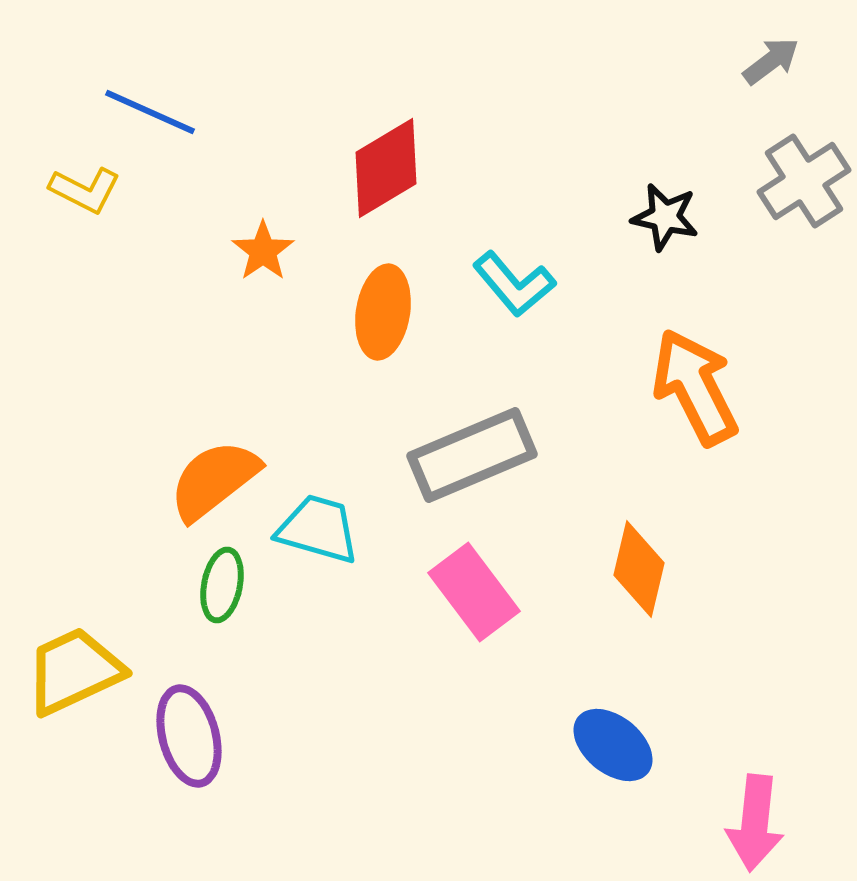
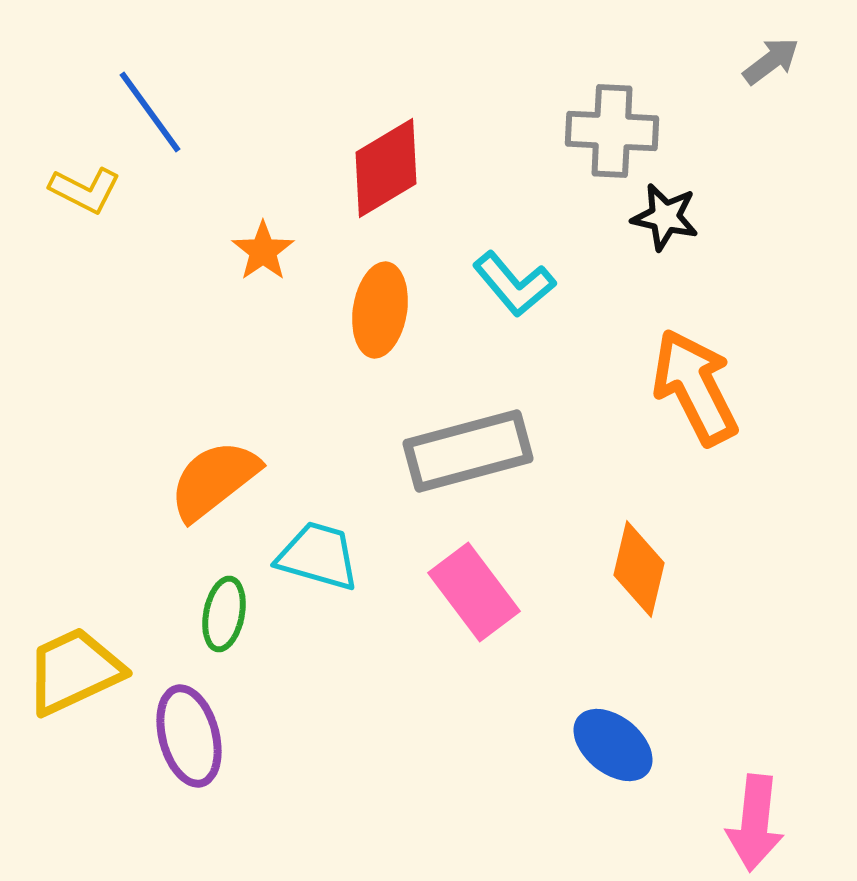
blue line: rotated 30 degrees clockwise
gray cross: moved 192 px left, 50 px up; rotated 36 degrees clockwise
orange ellipse: moved 3 px left, 2 px up
gray rectangle: moved 4 px left, 4 px up; rotated 8 degrees clockwise
cyan trapezoid: moved 27 px down
green ellipse: moved 2 px right, 29 px down
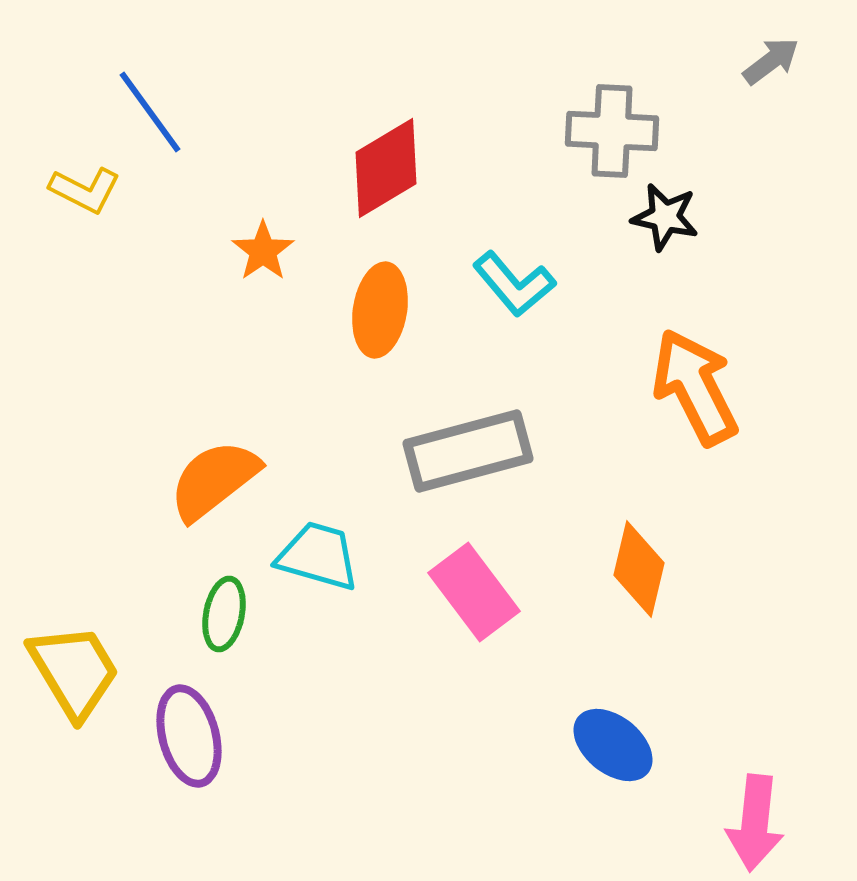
yellow trapezoid: rotated 84 degrees clockwise
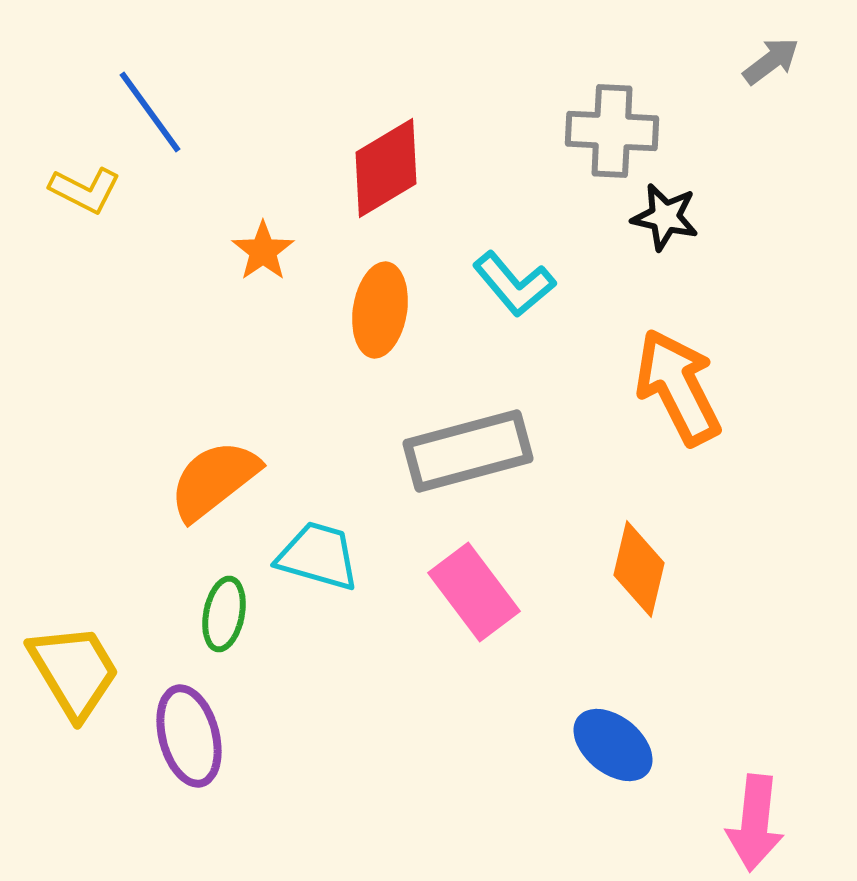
orange arrow: moved 17 px left
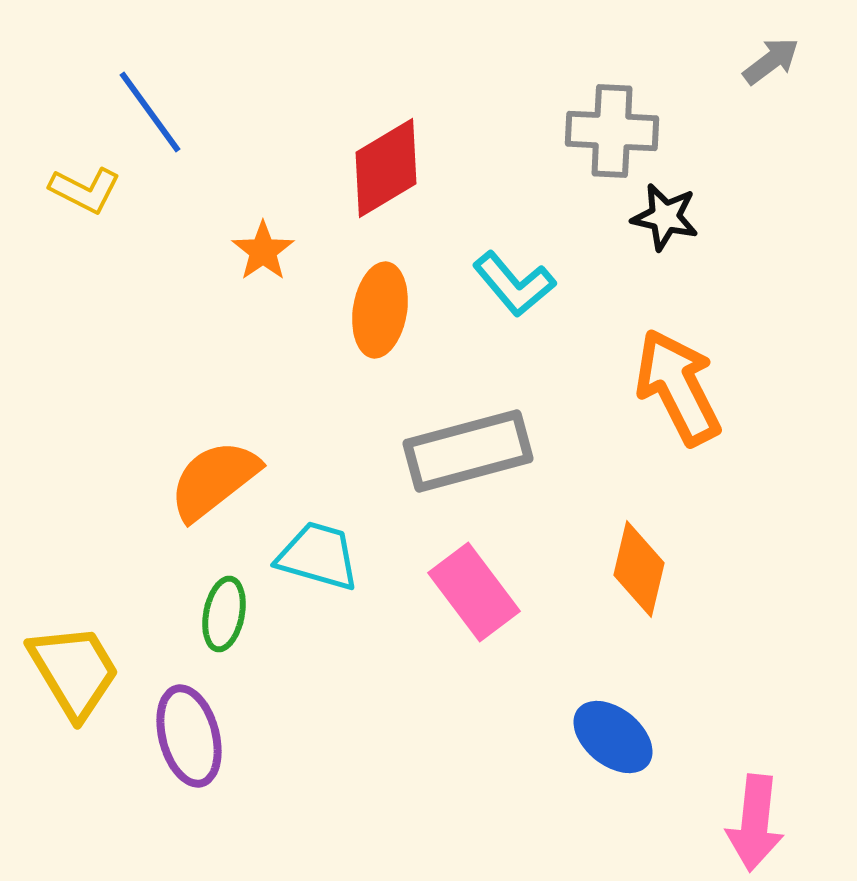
blue ellipse: moved 8 px up
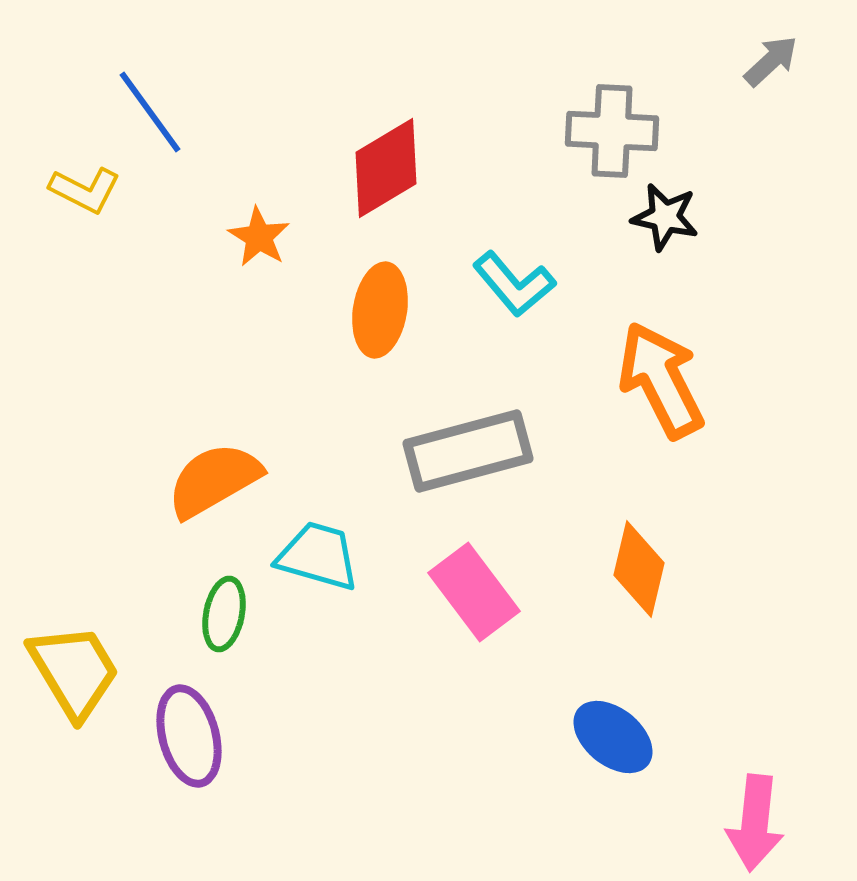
gray arrow: rotated 6 degrees counterclockwise
orange star: moved 4 px left, 14 px up; rotated 6 degrees counterclockwise
orange arrow: moved 17 px left, 7 px up
orange semicircle: rotated 8 degrees clockwise
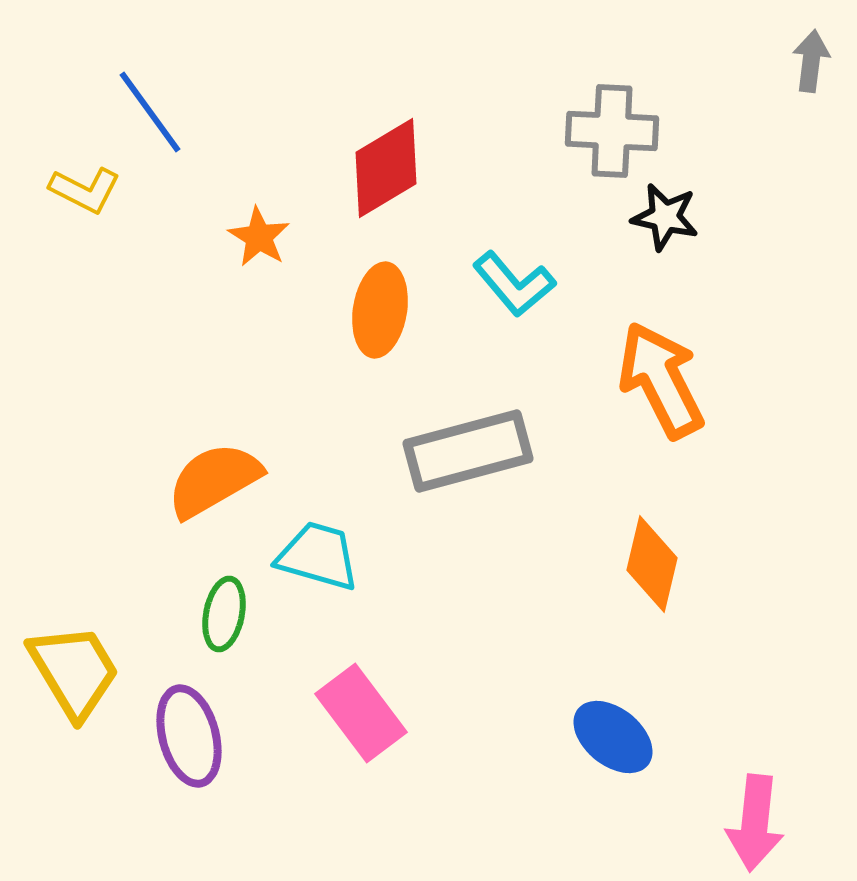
gray arrow: moved 40 px right; rotated 40 degrees counterclockwise
orange diamond: moved 13 px right, 5 px up
pink rectangle: moved 113 px left, 121 px down
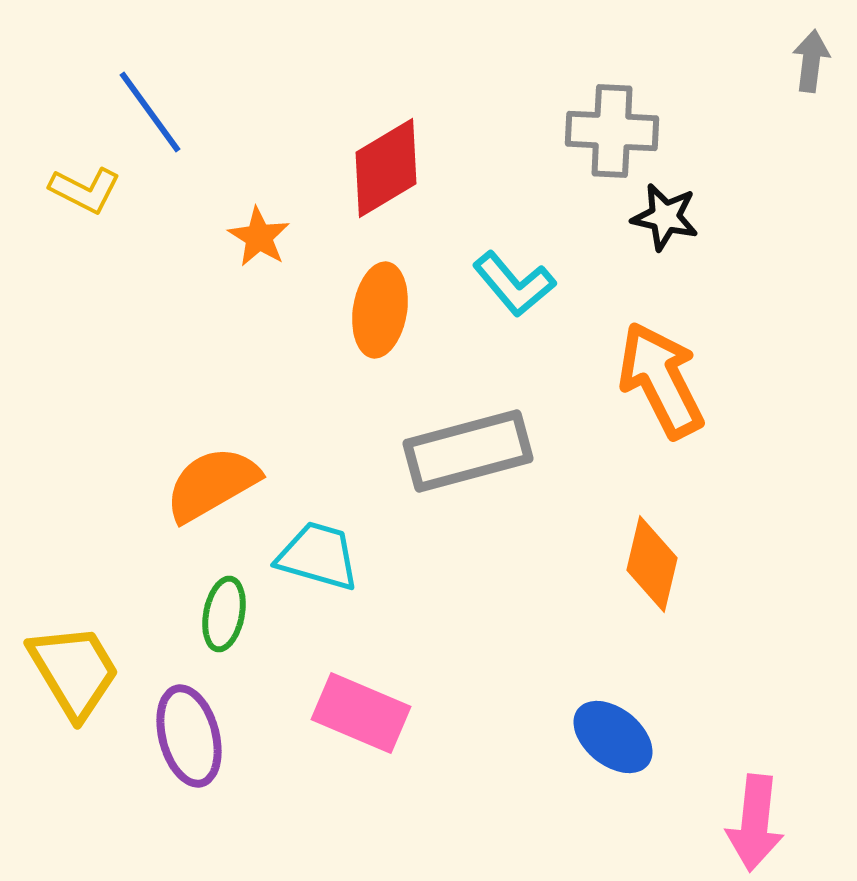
orange semicircle: moved 2 px left, 4 px down
pink rectangle: rotated 30 degrees counterclockwise
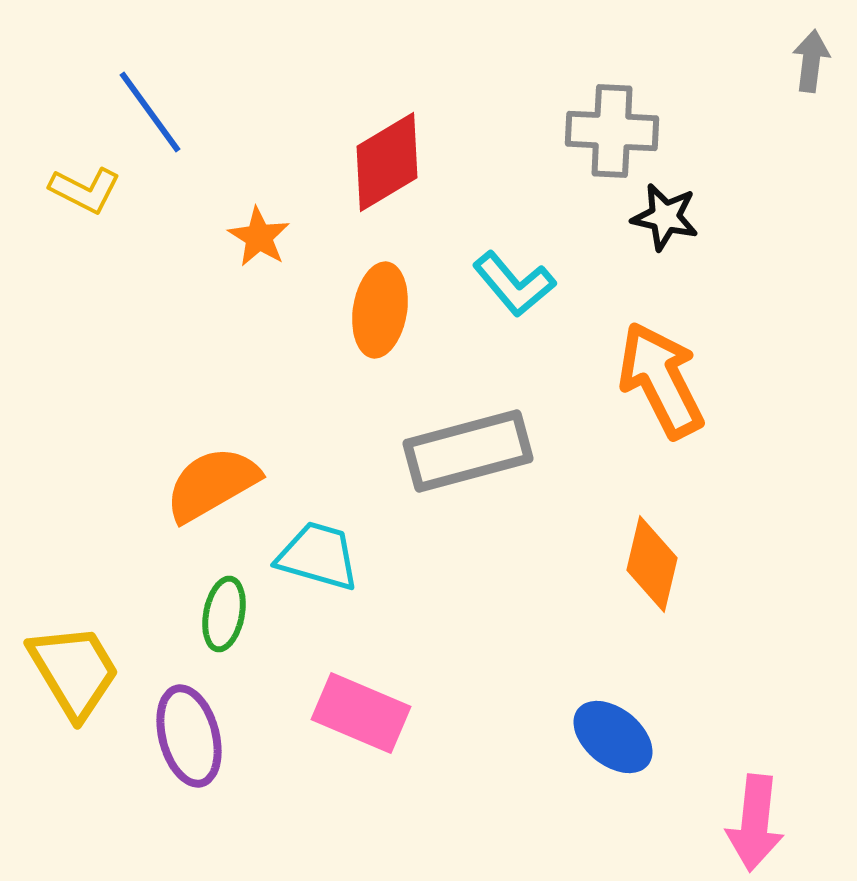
red diamond: moved 1 px right, 6 px up
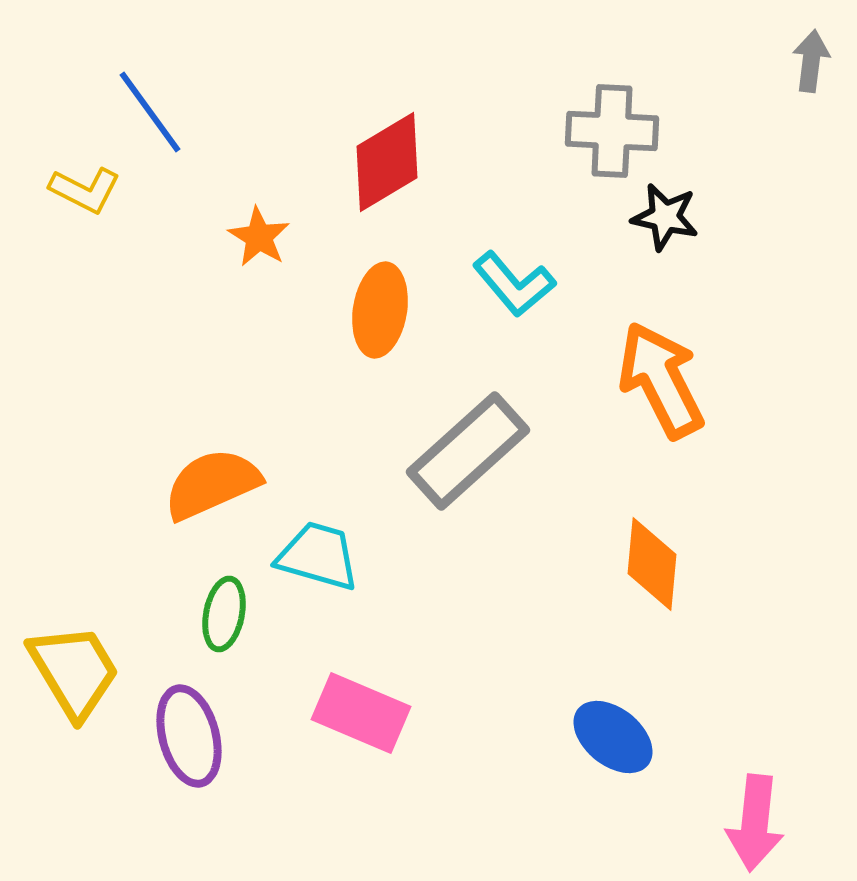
gray rectangle: rotated 27 degrees counterclockwise
orange semicircle: rotated 6 degrees clockwise
orange diamond: rotated 8 degrees counterclockwise
